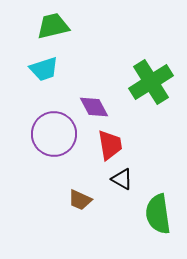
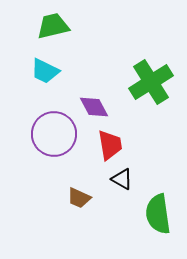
cyan trapezoid: moved 1 px right, 2 px down; rotated 44 degrees clockwise
brown trapezoid: moved 1 px left, 2 px up
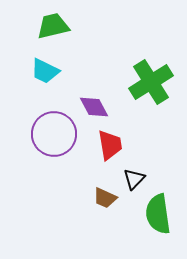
black triangle: moved 12 px right; rotated 45 degrees clockwise
brown trapezoid: moved 26 px right
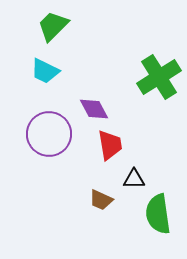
green trapezoid: rotated 32 degrees counterclockwise
green cross: moved 8 px right, 5 px up
purple diamond: moved 2 px down
purple circle: moved 5 px left
black triangle: rotated 45 degrees clockwise
brown trapezoid: moved 4 px left, 2 px down
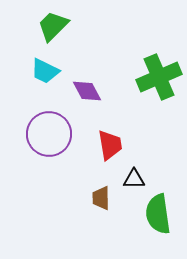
green cross: rotated 9 degrees clockwise
purple diamond: moved 7 px left, 18 px up
brown trapezoid: moved 2 px up; rotated 65 degrees clockwise
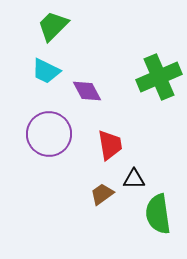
cyan trapezoid: moved 1 px right
brown trapezoid: moved 1 px right, 4 px up; rotated 55 degrees clockwise
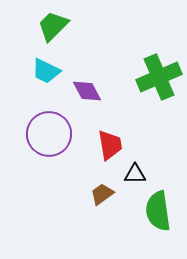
black triangle: moved 1 px right, 5 px up
green semicircle: moved 3 px up
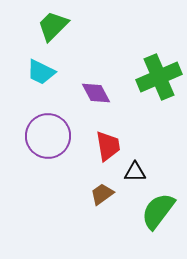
cyan trapezoid: moved 5 px left, 1 px down
purple diamond: moved 9 px right, 2 px down
purple circle: moved 1 px left, 2 px down
red trapezoid: moved 2 px left, 1 px down
black triangle: moved 2 px up
green semicircle: rotated 45 degrees clockwise
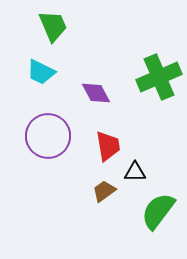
green trapezoid: rotated 112 degrees clockwise
brown trapezoid: moved 2 px right, 3 px up
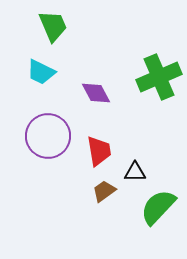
red trapezoid: moved 9 px left, 5 px down
green semicircle: moved 4 px up; rotated 6 degrees clockwise
